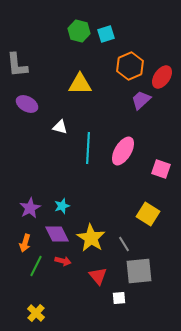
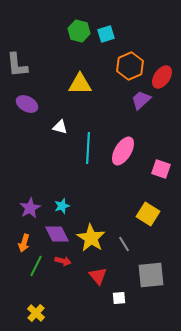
orange arrow: moved 1 px left
gray square: moved 12 px right, 4 px down
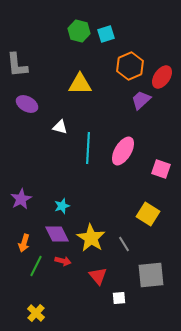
purple star: moved 9 px left, 9 px up
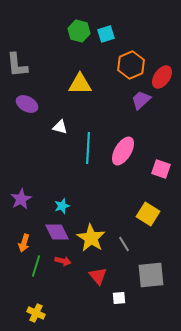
orange hexagon: moved 1 px right, 1 px up
purple diamond: moved 2 px up
green line: rotated 10 degrees counterclockwise
yellow cross: rotated 18 degrees counterclockwise
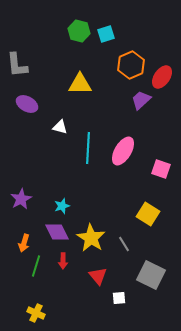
red arrow: rotated 77 degrees clockwise
gray square: rotated 32 degrees clockwise
